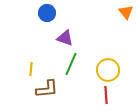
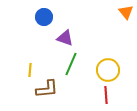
blue circle: moved 3 px left, 4 px down
yellow line: moved 1 px left, 1 px down
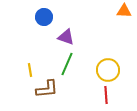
orange triangle: moved 2 px left, 1 px up; rotated 49 degrees counterclockwise
purple triangle: moved 1 px right, 1 px up
green line: moved 4 px left
yellow line: rotated 16 degrees counterclockwise
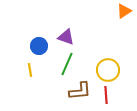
orange triangle: rotated 35 degrees counterclockwise
blue circle: moved 5 px left, 29 px down
brown L-shape: moved 33 px right, 2 px down
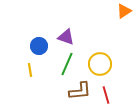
yellow circle: moved 8 px left, 6 px up
red line: rotated 12 degrees counterclockwise
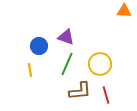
orange triangle: rotated 35 degrees clockwise
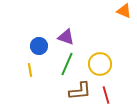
orange triangle: rotated 21 degrees clockwise
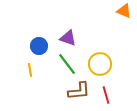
purple triangle: moved 2 px right, 1 px down
green line: rotated 60 degrees counterclockwise
brown L-shape: moved 1 px left
